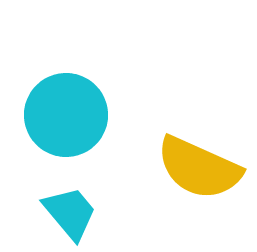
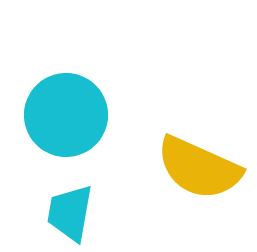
cyan trapezoid: rotated 130 degrees counterclockwise
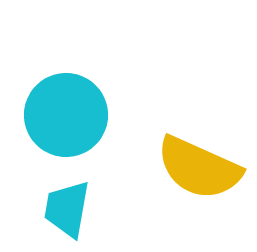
cyan trapezoid: moved 3 px left, 4 px up
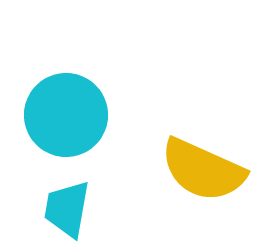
yellow semicircle: moved 4 px right, 2 px down
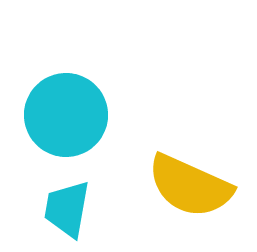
yellow semicircle: moved 13 px left, 16 px down
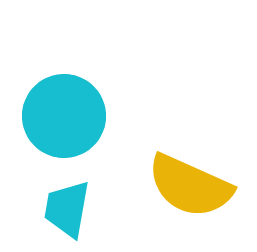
cyan circle: moved 2 px left, 1 px down
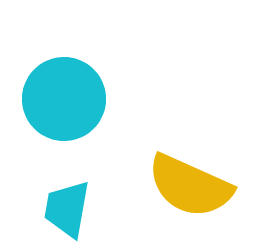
cyan circle: moved 17 px up
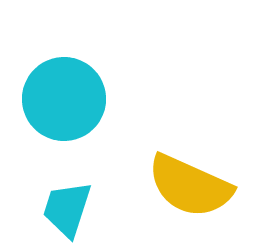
cyan trapezoid: rotated 8 degrees clockwise
